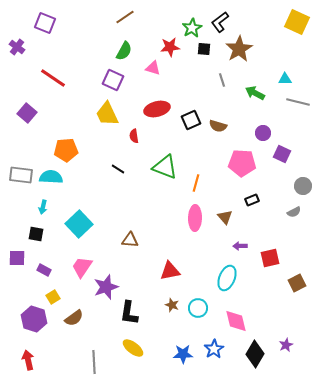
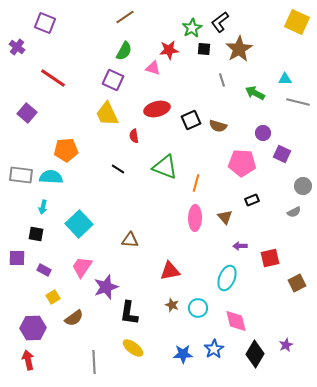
red star at (170, 47): moved 1 px left, 3 px down
purple hexagon at (34, 319): moved 1 px left, 9 px down; rotated 20 degrees counterclockwise
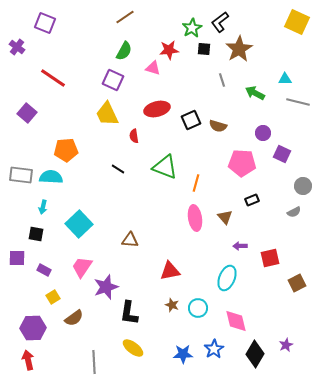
pink ellipse at (195, 218): rotated 10 degrees counterclockwise
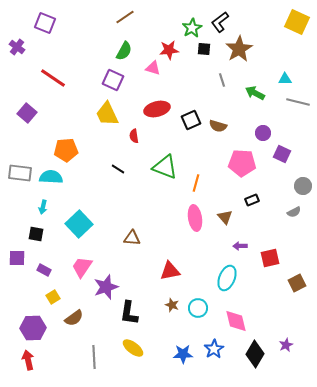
gray rectangle at (21, 175): moved 1 px left, 2 px up
brown triangle at (130, 240): moved 2 px right, 2 px up
gray line at (94, 362): moved 5 px up
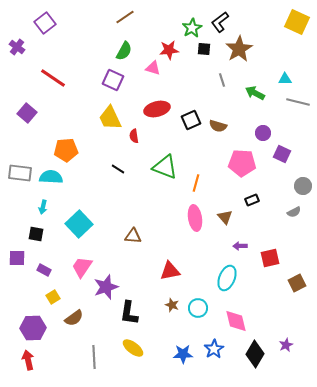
purple square at (45, 23): rotated 30 degrees clockwise
yellow trapezoid at (107, 114): moved 3 px right, 4 px down
brown triangle at (132, 238): moved 1 px right, 2 px up
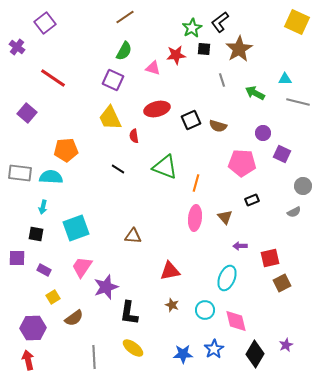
red star at (169, 50): moved 7 px right, 5 px down
pink ellipse at (195, 218): rotated 15 degrees clockwise
cyan square at (79, 224): moved 3 px left, 4 px down; rotated 24 degrees clockwise
brown square at (297, 283): moved 15 px left
cyan circle at (198, 308): moved 7 px right, 2 px down
